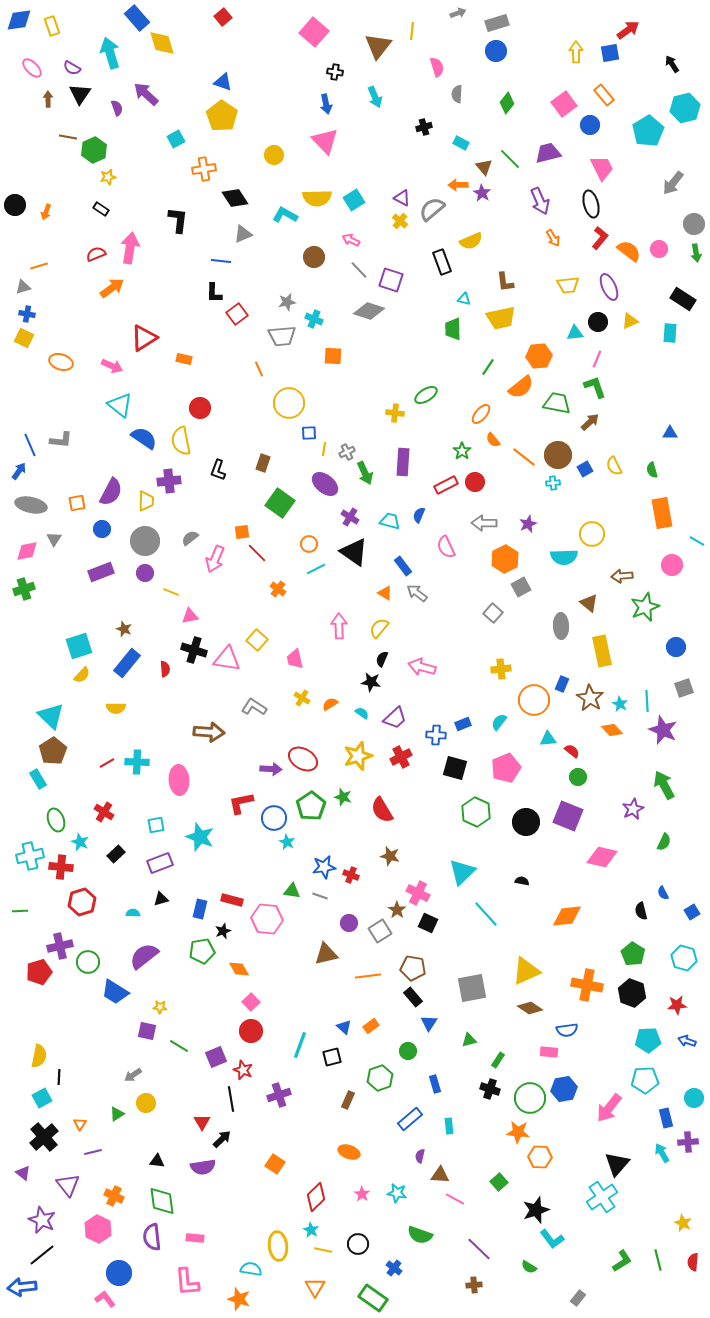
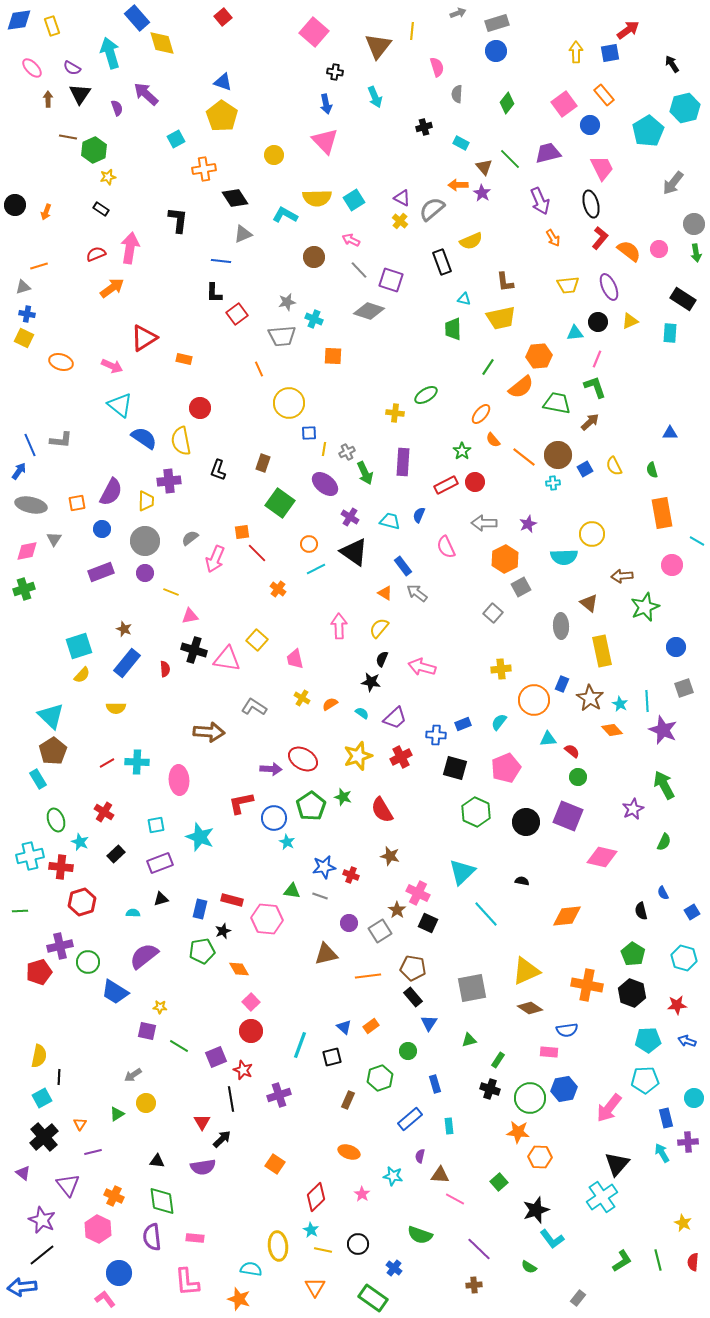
cyan star at (397, 1193): moved 4 px left, 17 px up
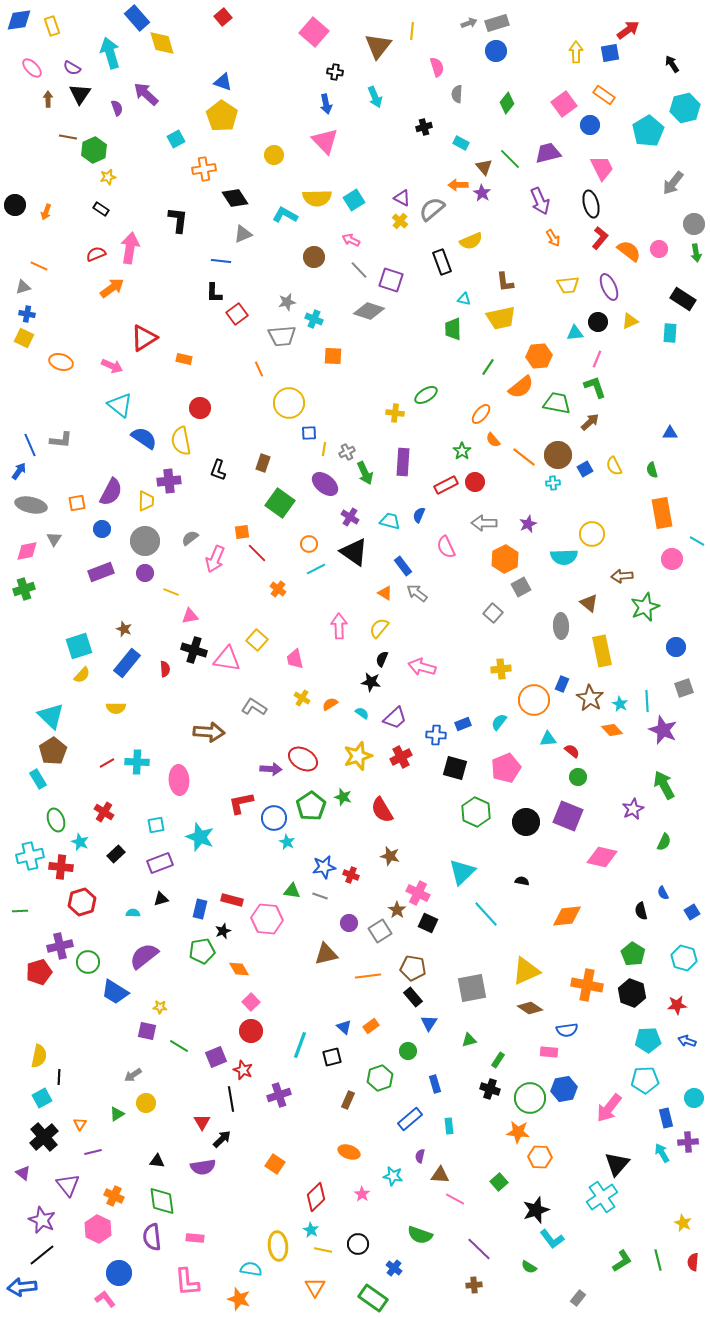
gray arrow at (458, 13): moved 11 px right, 10 px down
orange rectangle at (604, 95): rotated 15 degrees counterclockwise
orange line at (39, 266): rotated 42 degrees clockwise
pink circle at (672, 565): moved 6 px up
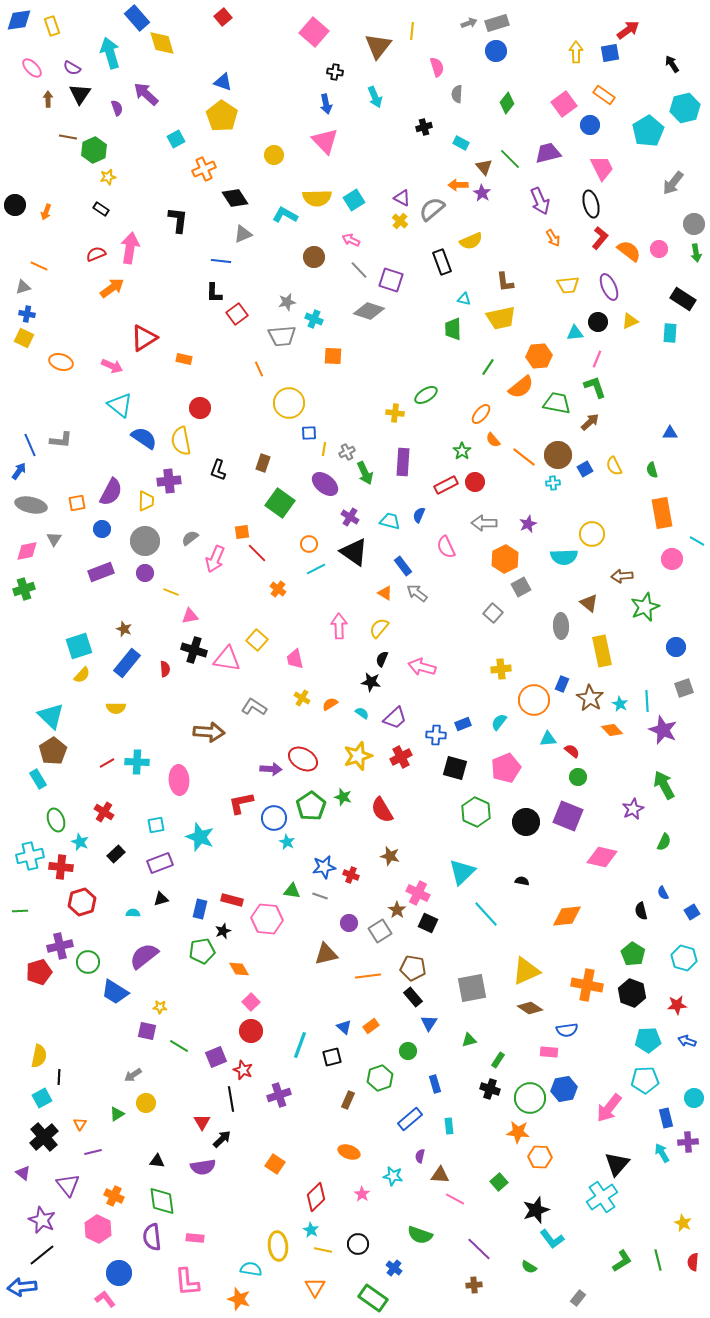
orange cross at (204, 169): rotated 15 degrees counterclockwise
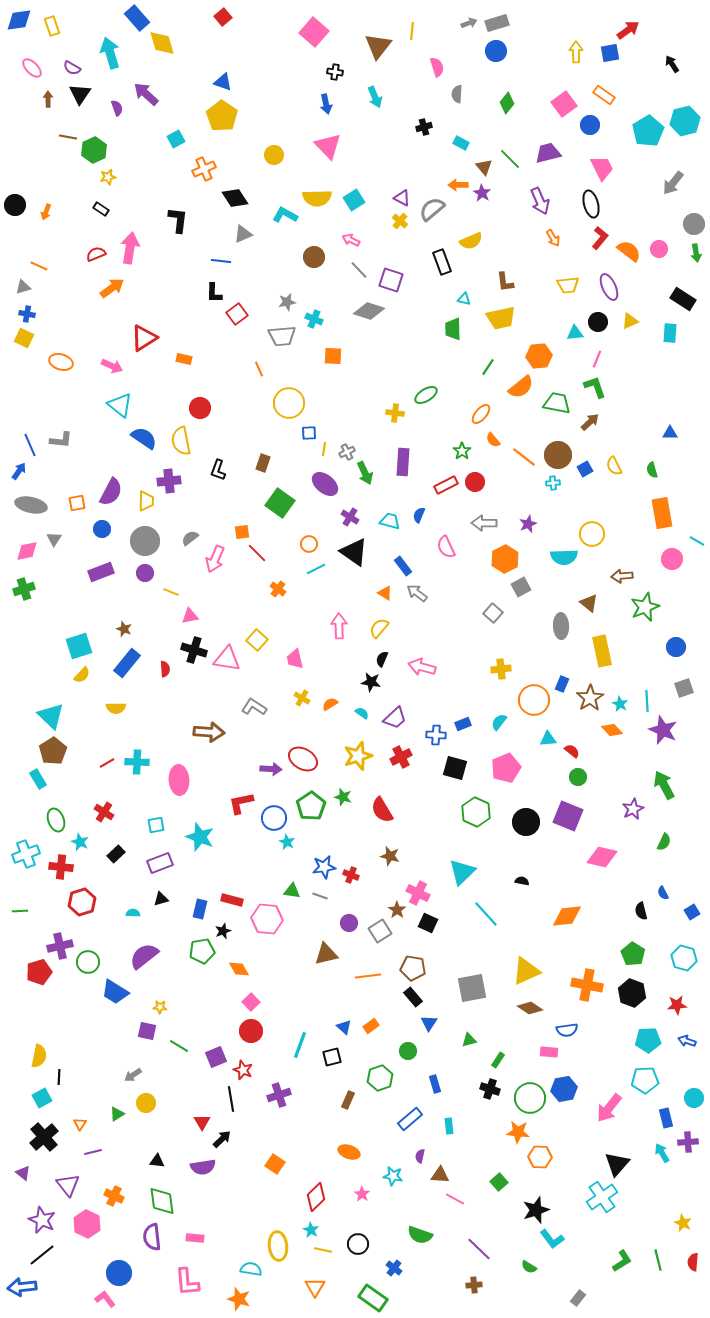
cyan hexagon at (685, 108): moved 13 px down
pink triangle at (325, 141): moved 3 px right, 5 px down
brown star at (590, 698): rotated 8 degrees clockwise
cyan cross at (30, 856): moved 4 px left, 2 px up; rotated 8 degrees counterclockwise
pink hexagon at (98, 1229): moved 11 px left, 5 px up
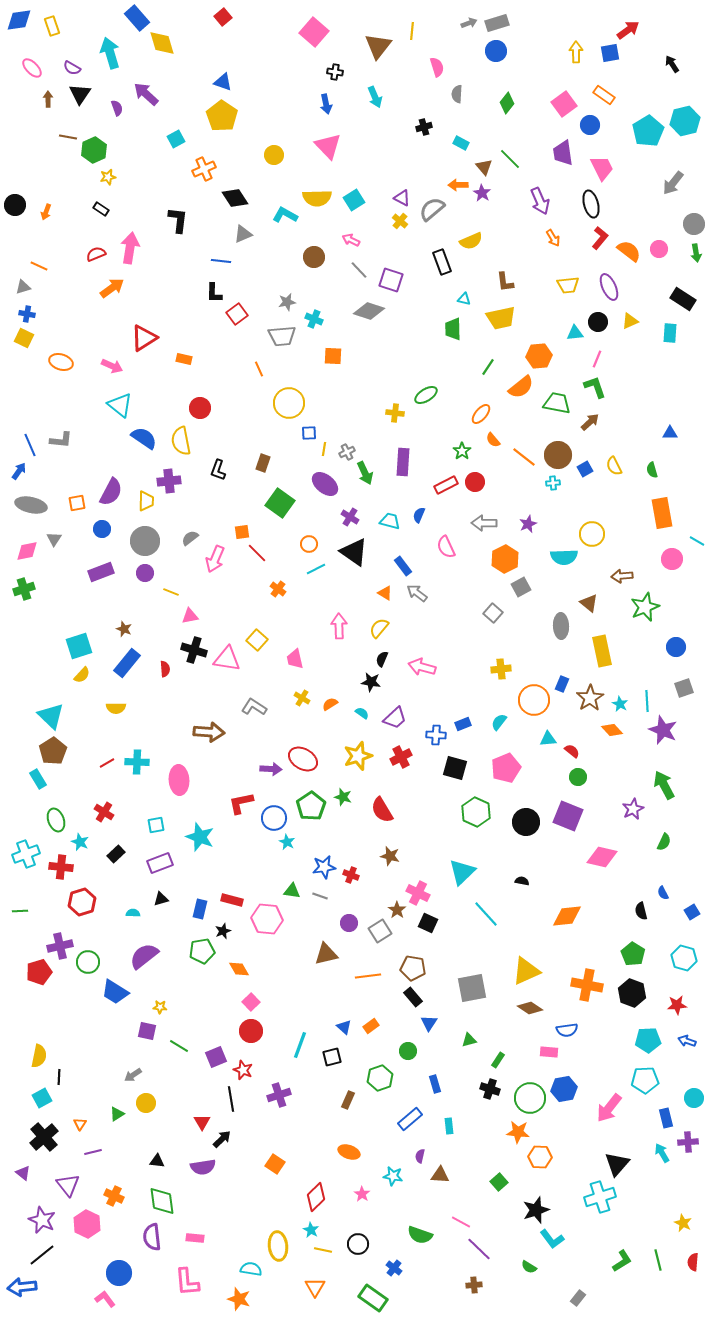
purple trapezoid at (548, 153): moved 15 px right; rotated 84 degrees counterclockwise
cyan cross at (602, 1197): moved 2 px left; rotated 16 degrees clockwise
pink line at (455, 1199): moved 6 px right, 23 px down
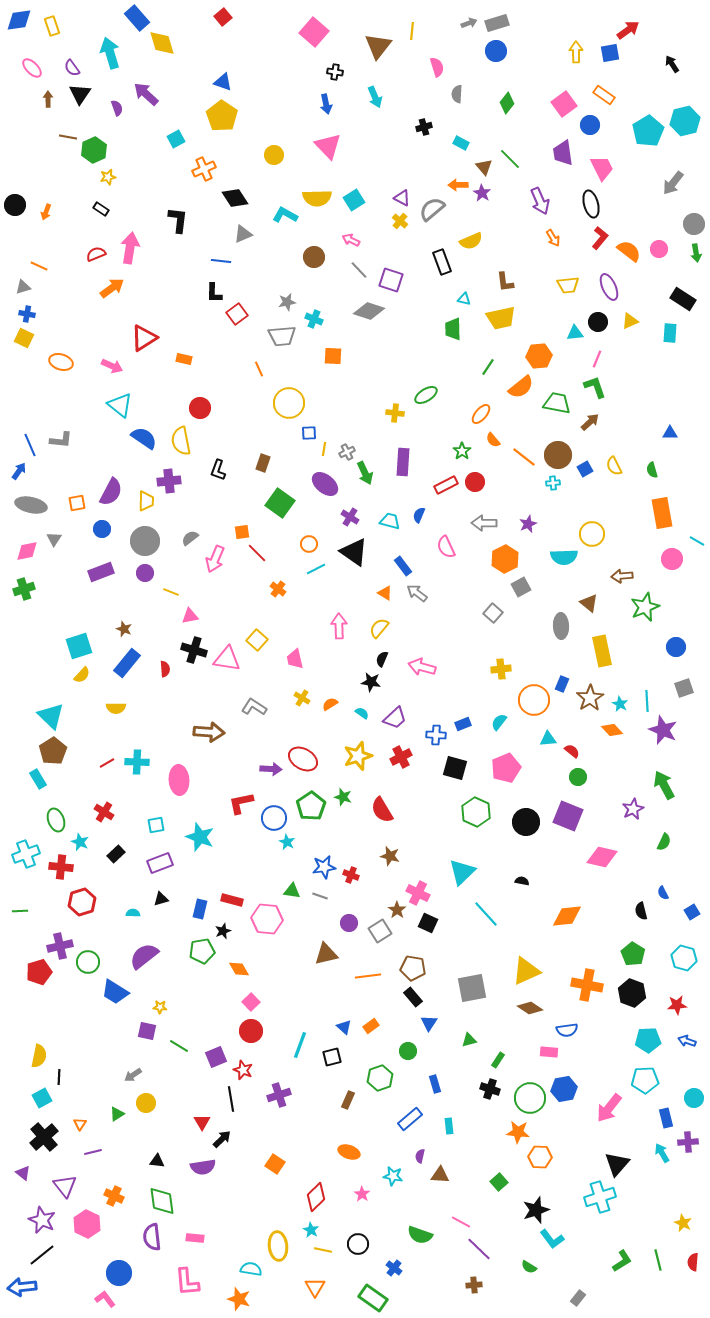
purple semicircle at (72, 68): rotated 24 degrees clockwise
purple triangle at (68, 1185): moved 3 px left, 1 px down
